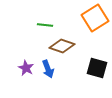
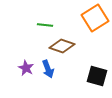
black square: moved 8 px down
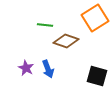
brown diamond: moved 4 px right, 5 px up
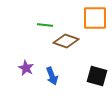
orange square: rotated 32 degrees clockwise
blue arrow: moved 4 px right, 7 px down
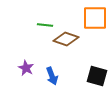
brown diamond: moved 2 px up
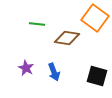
orange square: rotated 36 degrees clockwise
green line: moved 8 px left, 1 px up
brown diamond: moved 1 px right, 1 px up; rotated 10 degrees counterclockwise
blue arrow: moved 2 px right, 4 px up
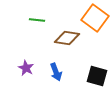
green line: moved 4 px up
blue arrow: moved 2 px right
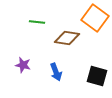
green line: moved 2 px down
purple star: moved 3 px left, 3 px up; rotated 14 degrees counterclockwise
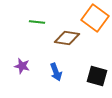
purple star: moved 1 px left, 1 px down
